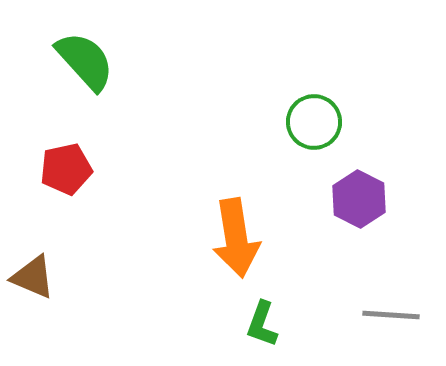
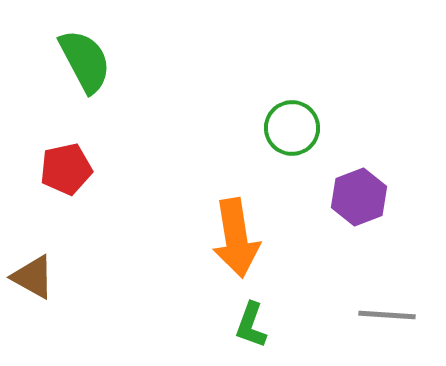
green semicircle: rotated 14 degrees clockwise
green circle: moved 22 px left, 6 px down
purple hexagon: moved 2 px up; rotated 12 degrees clockwise
brown triangle: rotated 6 degrees clockwise
gray line: moved 4 px left
green L-shape: moved 11 px left, 1 px down
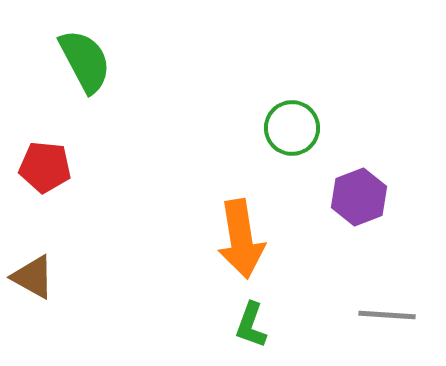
red pentagon: moved 21 px left, 2 px up; rotated 18 degrees clockwise
orange arrow: moved 5 px right, 1 px down
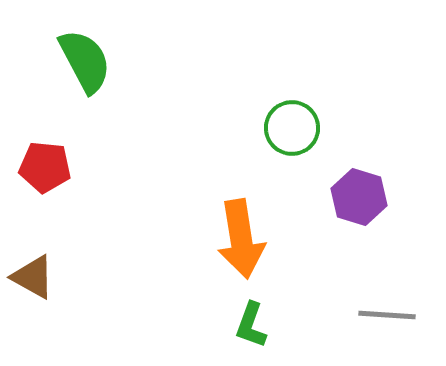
purple hexagon: rotated 22 degrees counterclockwise
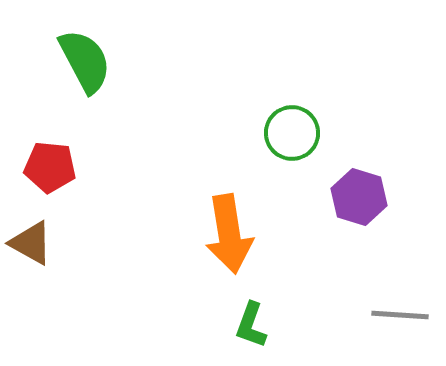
green circle: moved 5 px down
red pentagon: moved 5 px right
orange arrow: moved 12 px left, 5 px up
brown triangle: moved 2 px left, 34 px up
gray line: moved 13 px right
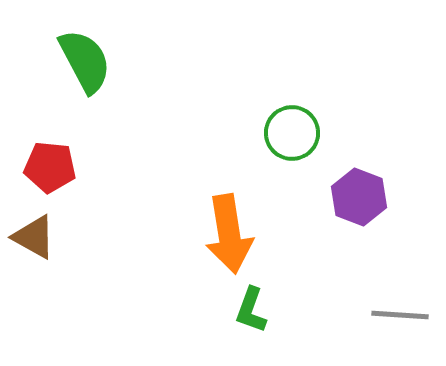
purple hexagon: rotated 4 degrees clockwise
brown triangle: moved 3 px right, 6 px up
green L-shape: moved 15 px up
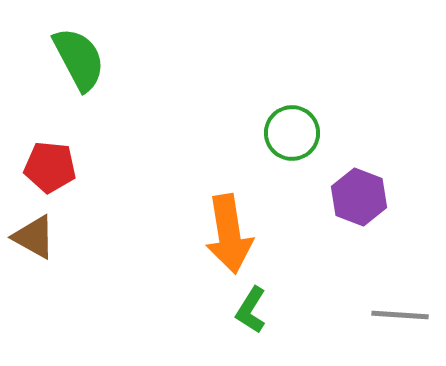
green semicircle: moved 6 px left, 2 px up
green L-shape: rotated 12 degrees clockwise
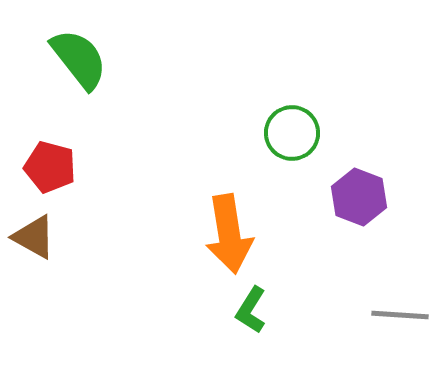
green semicircle: rotated 10 degrees counterclockwise
red pentagon: rotated 9 degrees clockwise
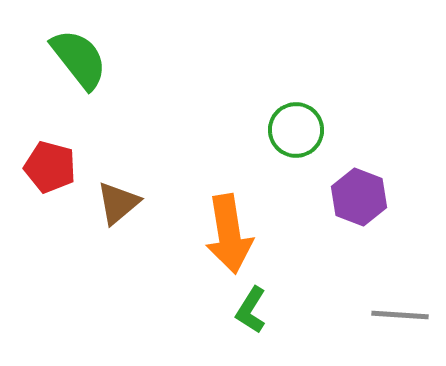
green circle: moved 4 px right, 3 px up
brown triangle: moved 84 px right, 34 px up; rotated 51 degrees clockwise
